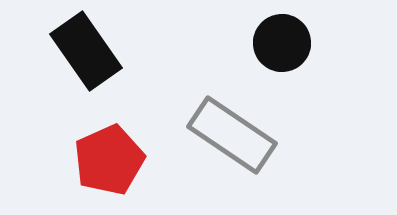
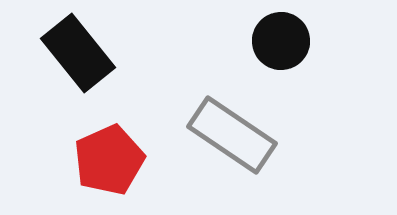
black circle: moved 1 px left, 2 px up
black rectangle: moved 8 px left, 2 px down; rotated 4 degrees counterclockwise
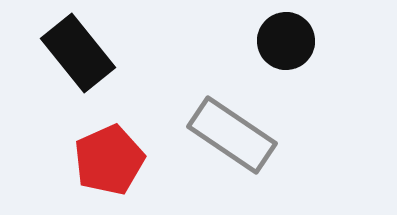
black circle: moved 5 px right
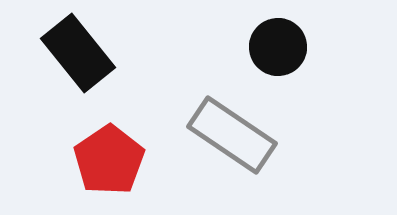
black circle: moved 8 px left, 6 px down
red pentagon: rotated 10 degrees counterclockwise
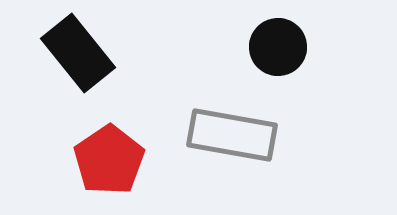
gray rectangle: rotated 24 degrees counterclockwise
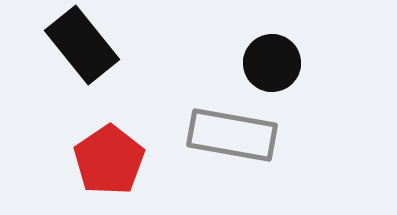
black circle: moved 6 px left, 16 px down
black rectangle: moved 4 px right, 8 px up
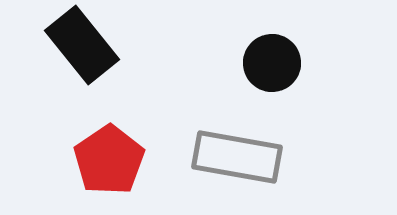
gray rectangle: moved 5 px right, 22 px down
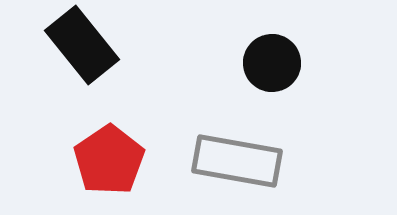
gray rectangle: moved 4 px down
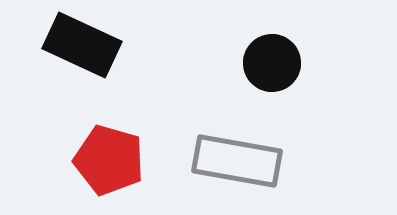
black rectangle: rotated 26 degrees counterclockwise
red pentagon: rotated 22 degrees counterclockwise
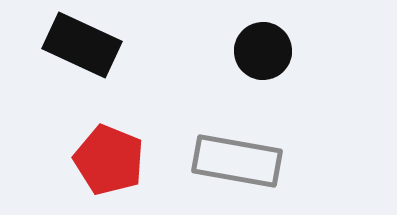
black circle: moved 9 px left, 12 px up
red pentagon: rotated 6 degrees clockwise
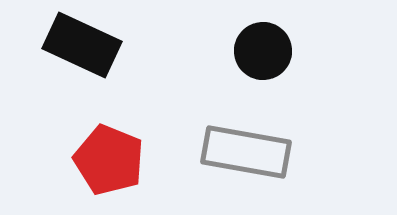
gray rectangle: moved 9 px right, 9 px up
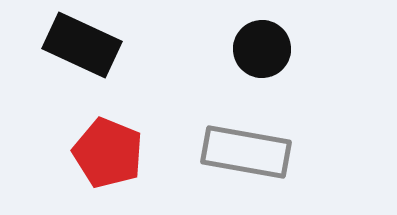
black circle: moved 1 px left, 2 px up
red pentagon: moved 1 px left, 7 px up
